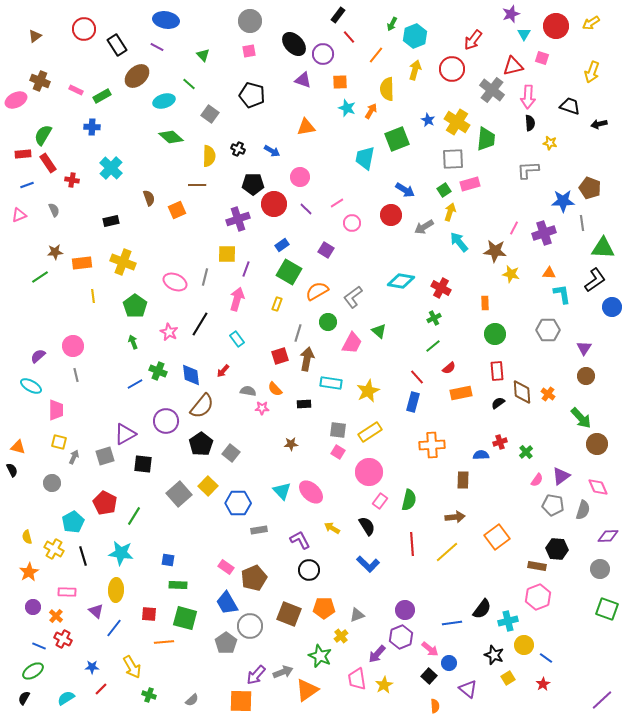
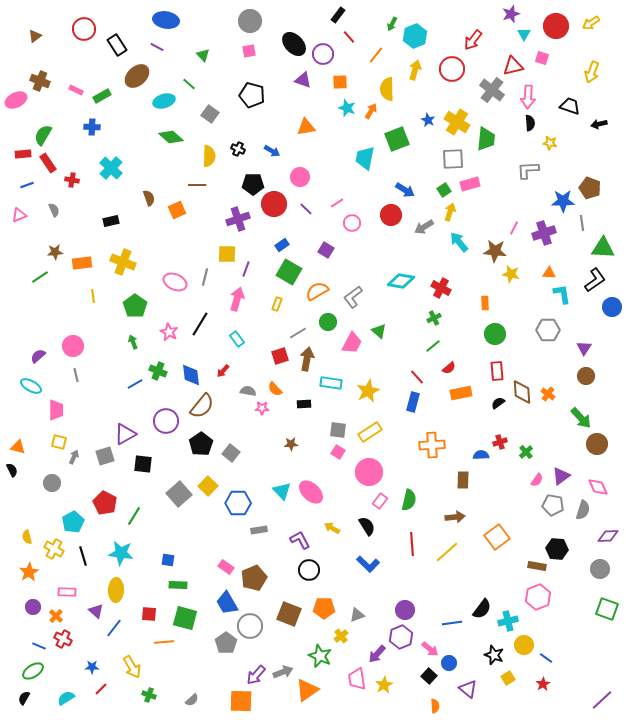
gray line at (298, 333): rotated 42 degrees clockwise
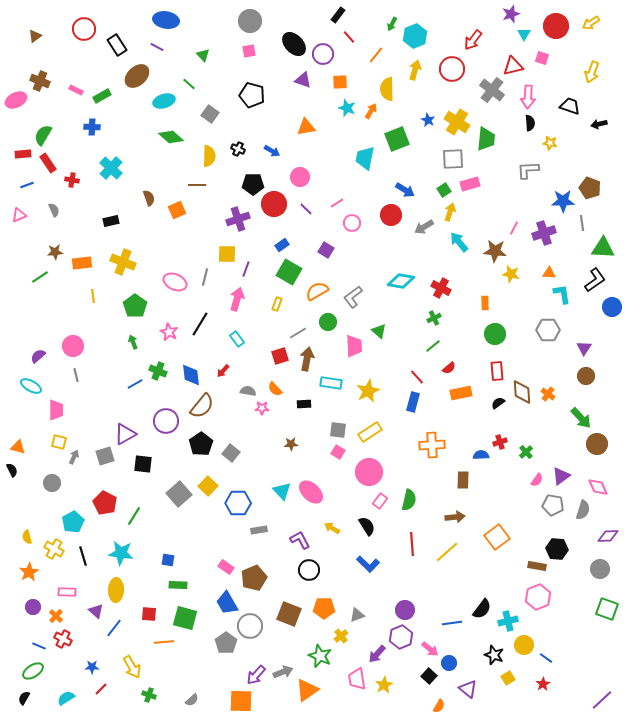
pink trapezoid at (352, 343): moved 2 px right, 3 px down; rotated 30 degrees counterclockwise
orange semicircle at (435, 706): moved 4 px right; rotated 32 degrees clockwise
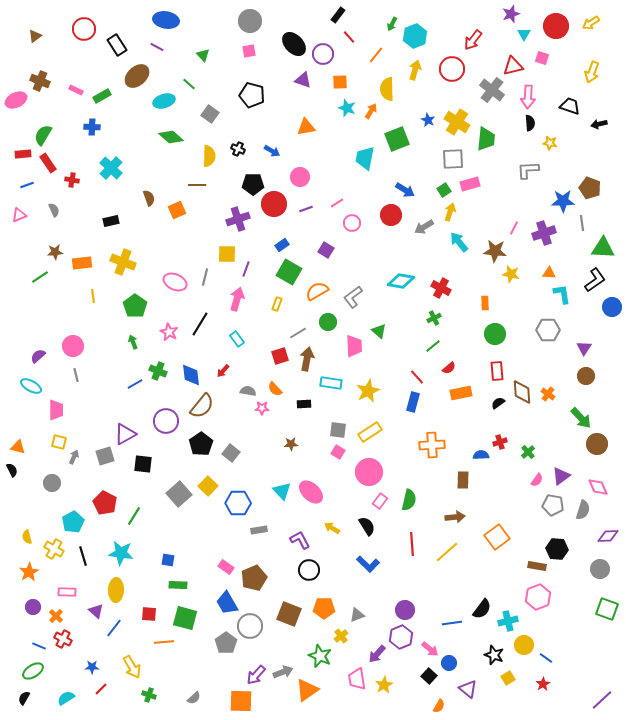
purple line at (306, 209): rotated 64 degrees counterclockwise
green cross at (526, 452): moved 2 px right
gray semicircle at (192, 700): moved 2 px right, 2 px up
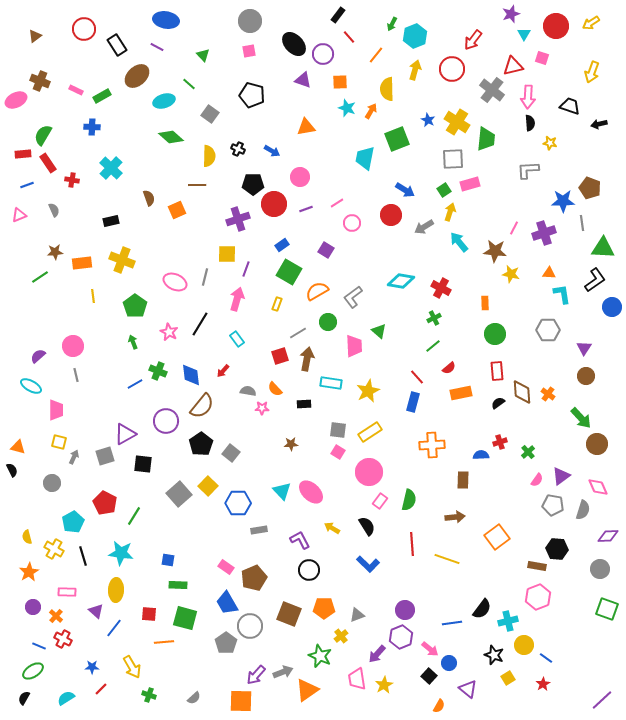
yellow cross at (123, 262): moved 1 px left, 2 px up
yellow line at (447, 552): moved 7 px down; rotated 60 degrees clockwise
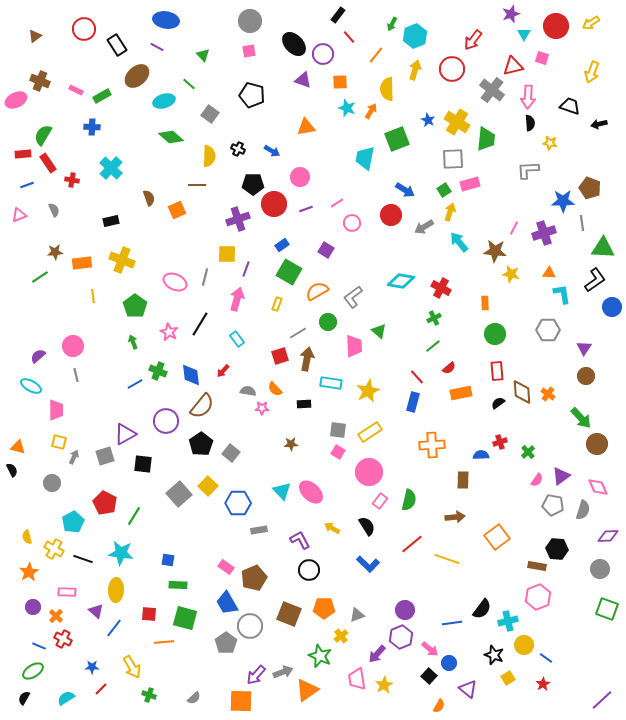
red line at (412, 544): rotated 55 degrees clockwise
black line at (83, 556): moved 3 px down; rotated 54 degrees counterclockwise
